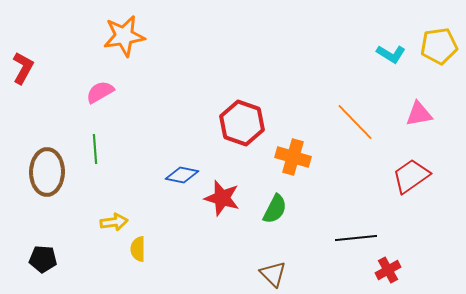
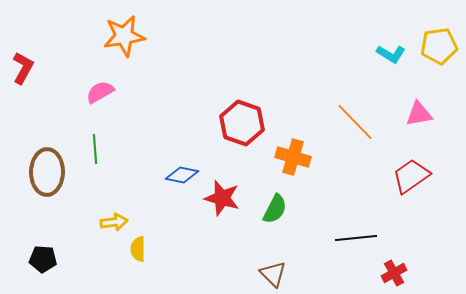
red cross: moved 6 px right, 3 px down
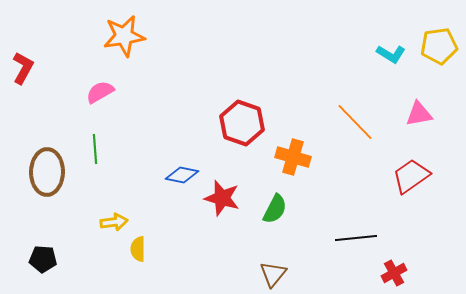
brown triangle: rotated 24 degrees clockwise
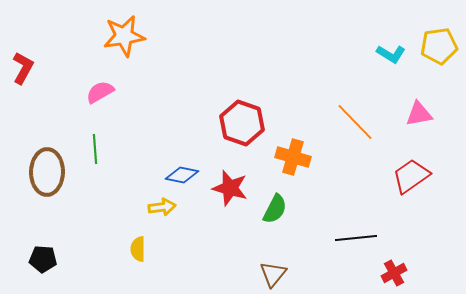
red star: moved 8 px right, 10 px up
yellow arrow: moved 48 px right, 15 px up
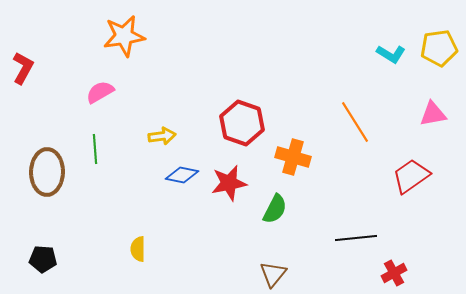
yellow pentagon: moved 2 px down
pink triangle: moved 14 px right
orange line: rotated 12 degrees clockwise
red star: moved 1 px left, 5 px up; rotated 27 degrees counterclockwise
yellow arrow: moved 71 px up
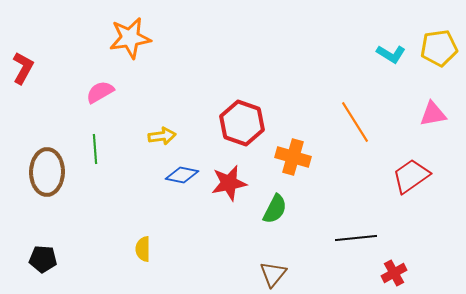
orange star: moved 6 px right, 2 px down
yellow semicircle: moved 5 px right
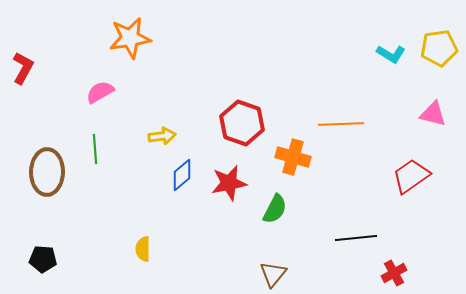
pink triangle: rotated 24 degrees clockwise
orange line: moved 14 px left, 2 px down; rotated 60 degrees counterclockwise
blue diamond: rotated 52 degrees counterclockwise
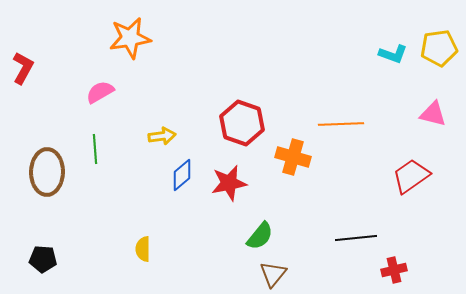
cyan L-shape: moved 2 px right; rotated 12 degrees counterclockwise
green semicircle: moved 15 px left, 27 px down; rotated 12 degrees clockwise
red cross: moved 3 px up; rotated 15 degrees clockwise
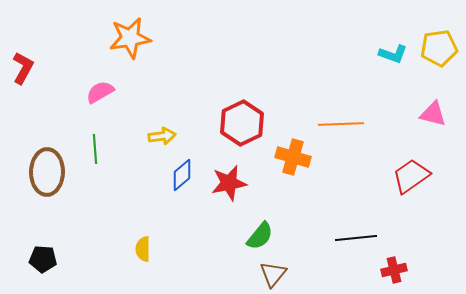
red hexagon: rotated 15 degrees clockwise
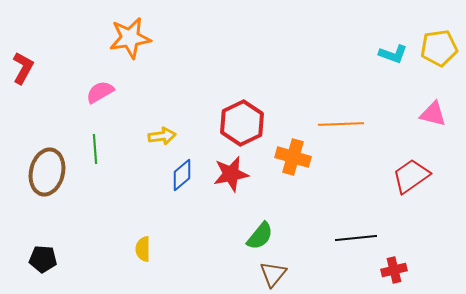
brown ellipse: rotated 12 degrees clockwise
red star: moved 2 px right, 9 px up
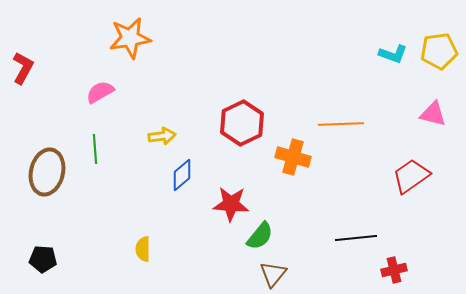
yellow pentagon: moved 3 px down
red star: moved 30 px down; rotated 15 degrees clockwise
